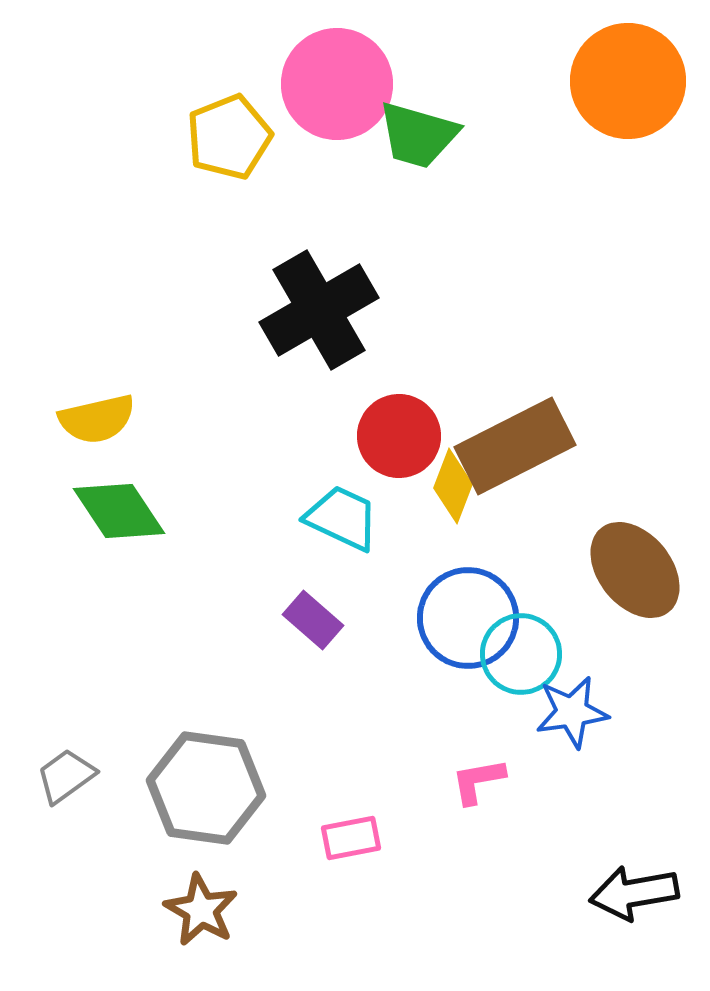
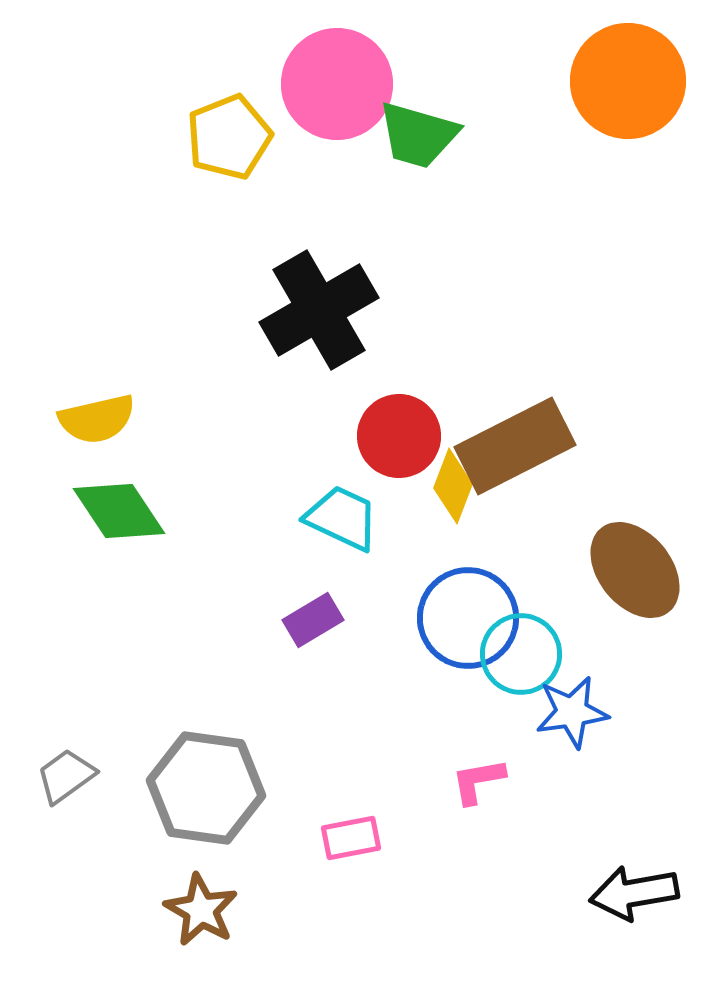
purple rectangle: rotated 72 degrees counterclockwise
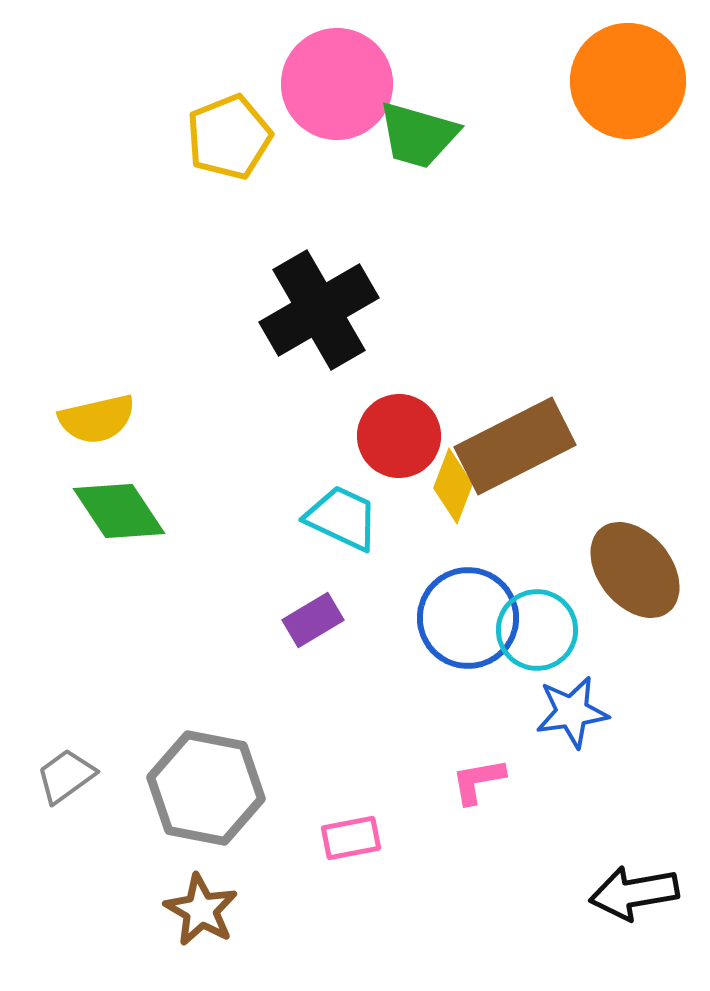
cyan circle: moved 16 px right, 24 px up
gray hexagon: rotated 3 degrees clockwise
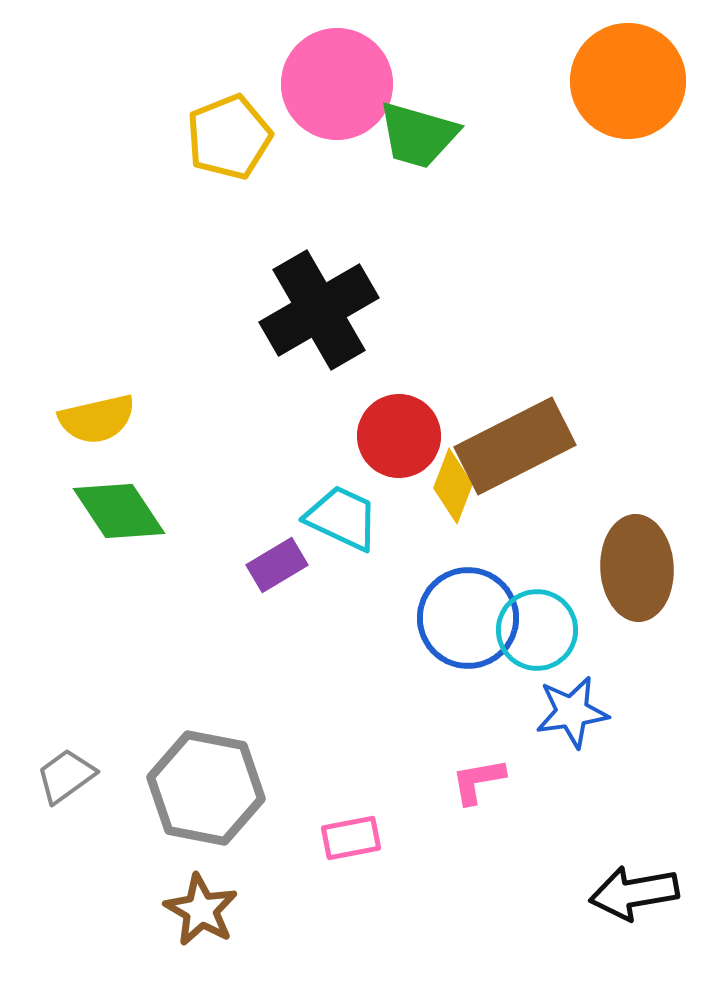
brown ellipse: moved 2 px right, 2 px up; rotated 36 degrees clockwise
purple rectangle: moved 36 px left, 55 px up
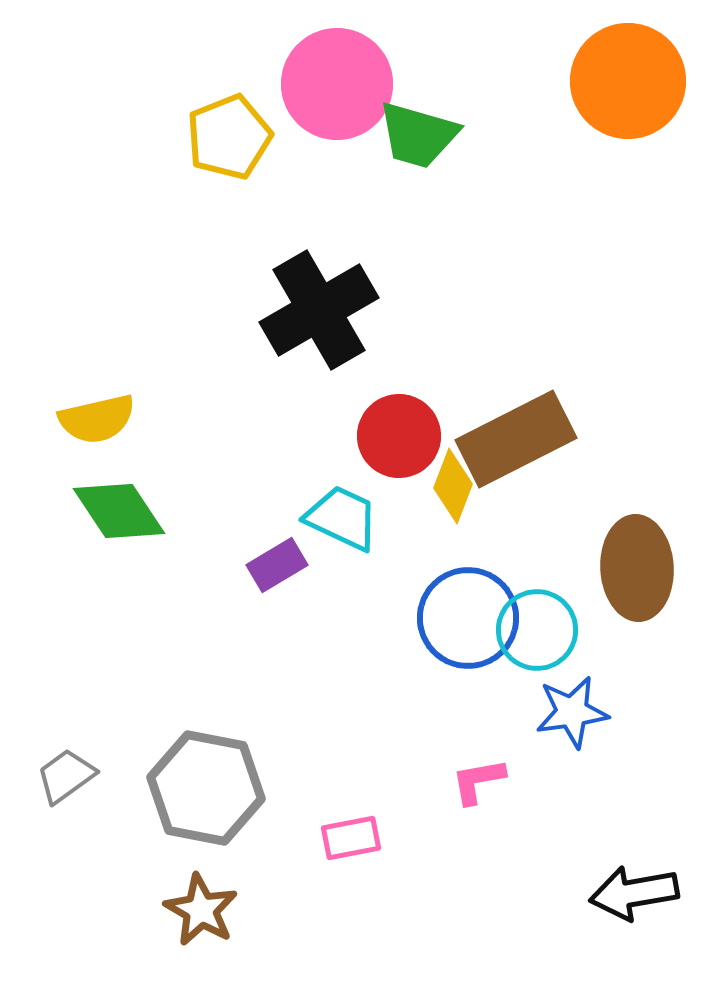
brown rectangle: moved 1 px right, 7 px up
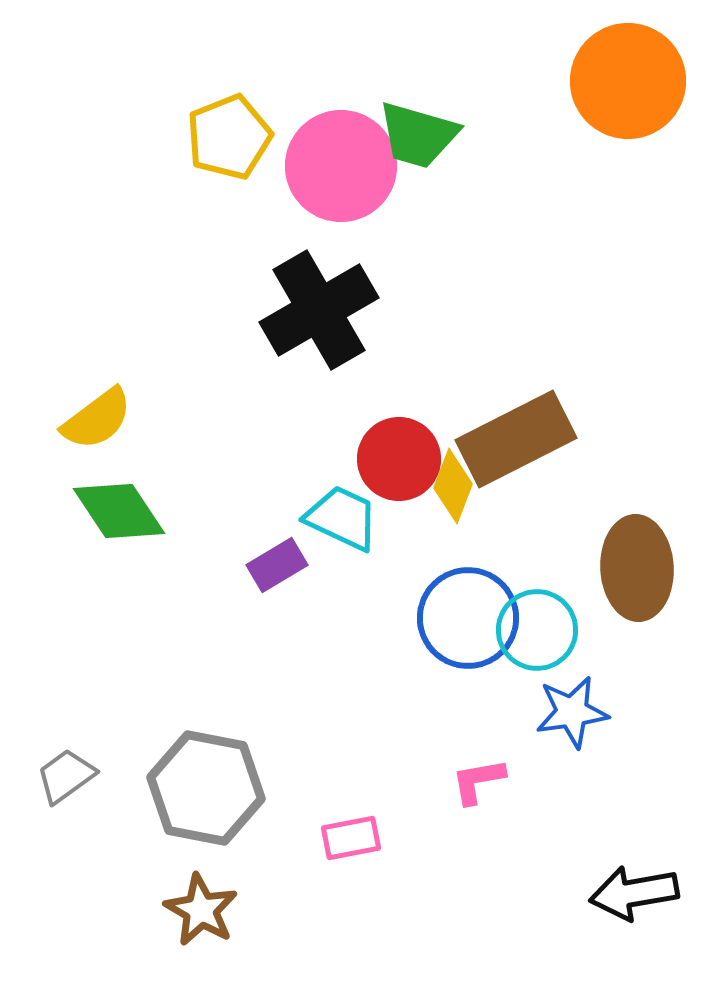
pink circle: moved 4 px right, 82 px down
yellow semicircle: rotated 24 degrees counterclockwise
red circle: moved 23 px down
